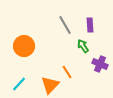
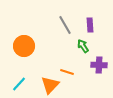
purple cross: moved 1 px left, 1 px down; rotated 21 degrees counterclockwise
orange line: rotated 40 degrees counterclockwise
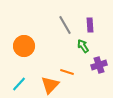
purple cross: rotated 21 degrees counterclockwise
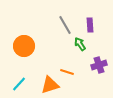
green arrow: moved 3 px left, 2 px up
orange triangle: rotated 30 degrees clockwise
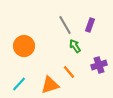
purple rectangle: rotated 24 degrees clockwise
green arrow: moved 5 px left, 2 px down
orange line: moved 2 px right; rotated 32 degrees clockwise
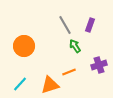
orange line: rotated 72 degrees counterclockwise
cyan line: moved 1 px right
